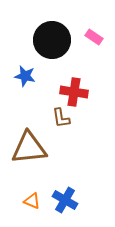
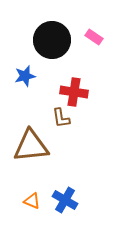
blue star: rotated 25 degrees counterclockwise
brown triangle: moved 2 px right, 2 px up
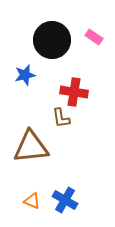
blue star: moved 1 px up
brown triangle: moved 1 px down
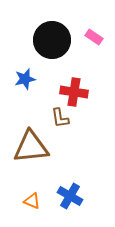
blue star: moved 4 px down
brown L-shape: moved 1 px left
blue cross: moved 5 px right, 4 px up
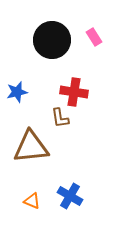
pink rectangle: rotated 24 degrees clockwise
blue star: moved 8 px left, 13 px down
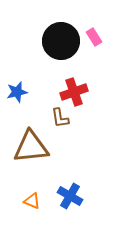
black circle: moved 9 px right, 1 px down
red cross: rotated 28 degrees counterclockwise
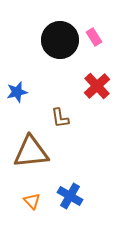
black circle: moved 1 px left, 1 px up
red cross: moved 23 px right, 6 px up; rotated 24 degrees counterclockwise
brown triangle: moved 5 px down
orange triangle: rotated 24 degrees clockwise
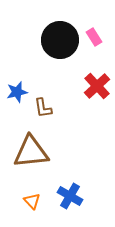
brown L-shape: moved 17 px left, 10 px up
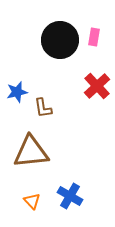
pink rectangle: rotated 42 degrees clockwise
